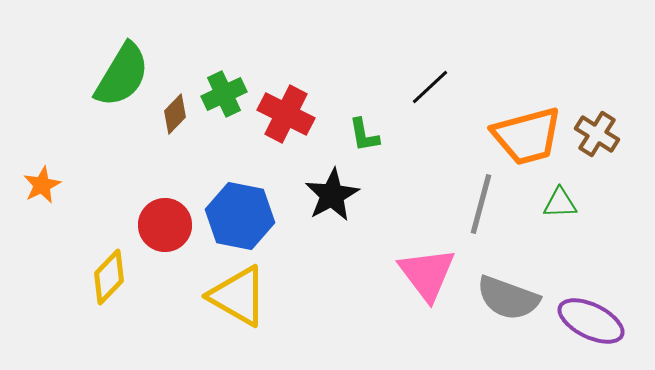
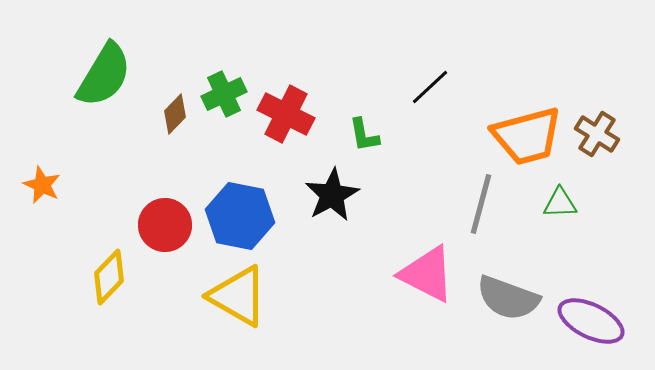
green semicircle: moved 18 px left
orange star: rotated 21 degrees counterclockwise
pink triangle: rotated 26 degrees counterclockwise
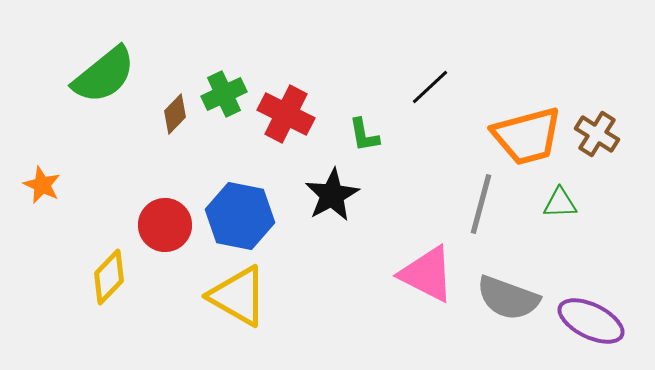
green semicircle: rotated 20 degrees clockwise
